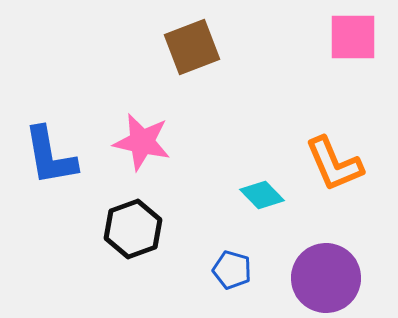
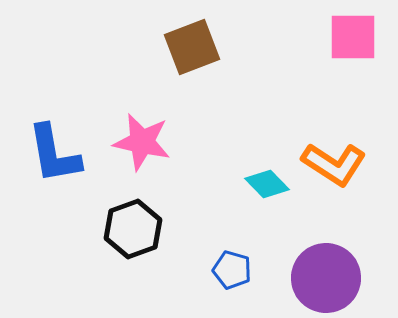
blue L-shape: moved 4 px right, 2 px up
orange L-shape: rotated 34 degrees counterclockwise
cyan diamond: moved 5 px right, 11 px up
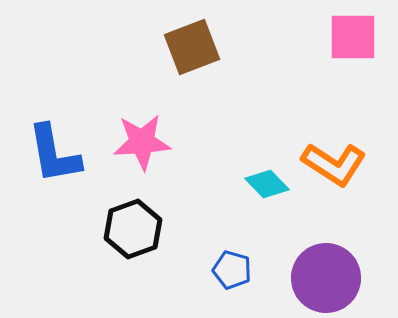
pink star: rotated 16 degrees counterclockwise
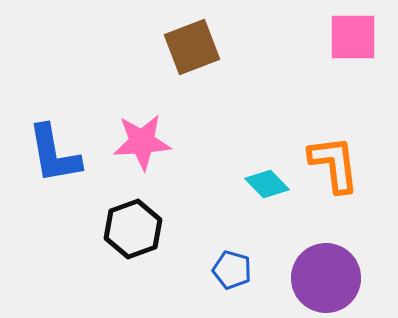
orange L-shape: rotated 130 degrees counterclockwise
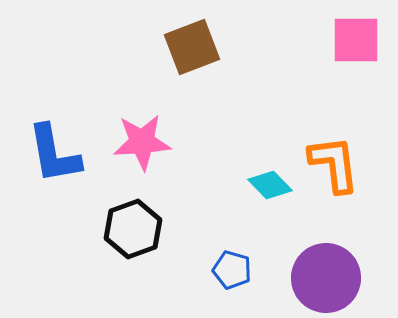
pink square: moved 3 px right, 3 px down
cyan diamond: moved 3 px right, 1 px down
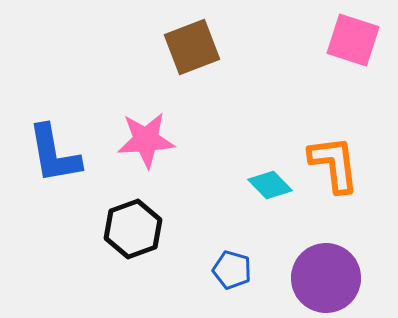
pink square: moved 3 px left; rotated 18 degrees clockwise
pink star: moved 4 px right, 2 px up
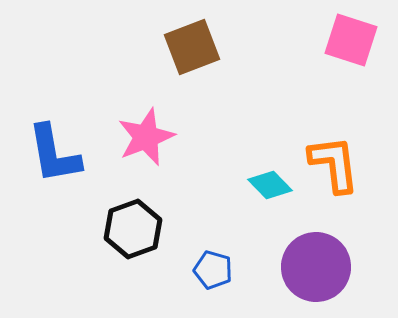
pink square: moved 2 px left
pink star: moved 3 px up; rotated 18 degrees counterclockwise
blue pentagon: moved 19 px left
purple circle: moved 10 px left, 11 px up
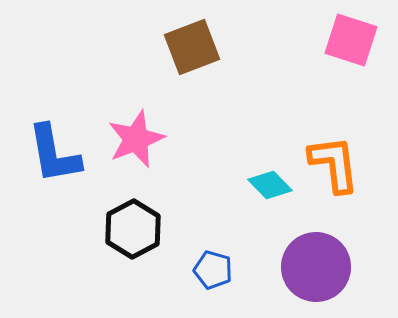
pink star: moved 10 px left, 2 px down
black hexagon: rotated 8 degrees counterclockwise
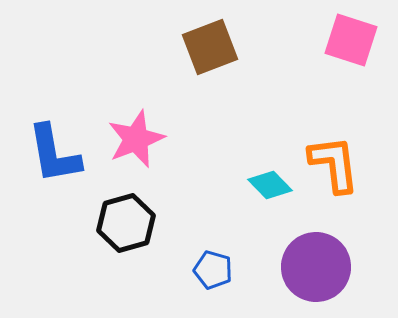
brown square: moved 18 px right
black hexagon: moved 7 px left, 6 px up; rotated 12 degrees clockwise
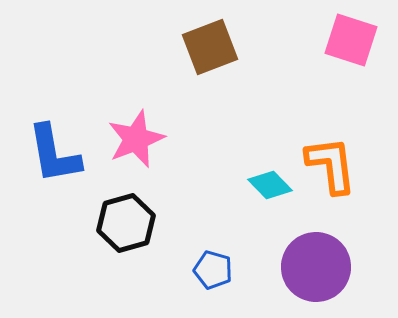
orange L-shape: moved 3 px left, 1 px down
